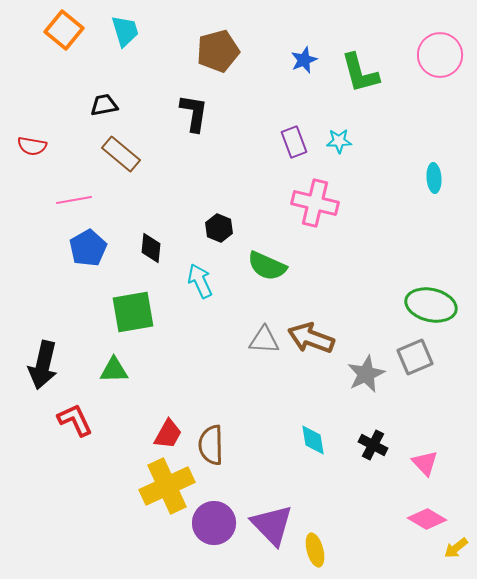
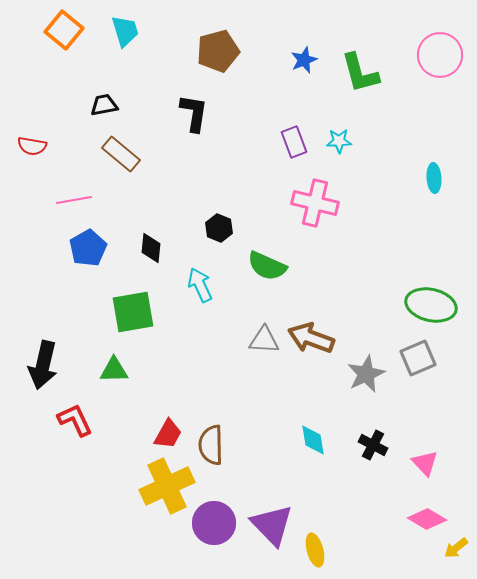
cyan arrow: moved 4 px down
gray square: moved 3 px right, 1 px down
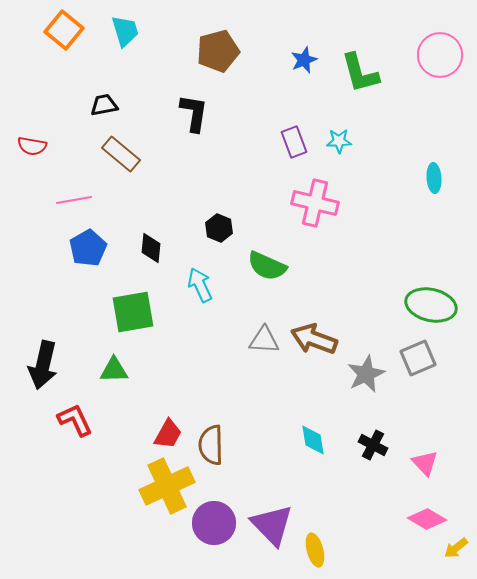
brown arrow: moved 3 px right, 1 px down
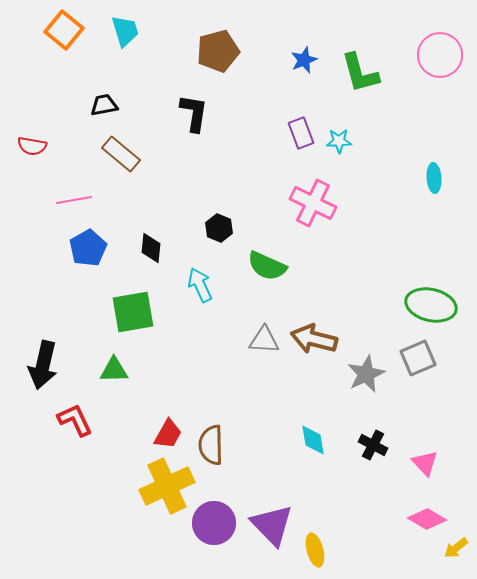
purple rectangle: moved 7 px right, 9 px up
pink cross: moved 2 px left; rotated 12 degrees clockwise
brown arrow: rotated 6 degrees counterclockwise
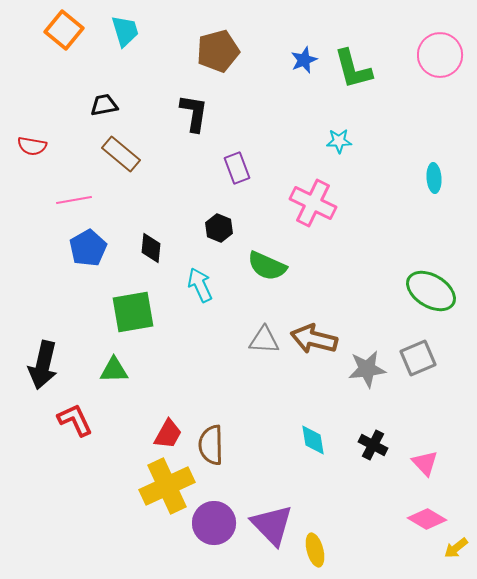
green L-shape: moved 7 px left, 4 px up
purple rectangle: moved 64 px left, 35 px down
green ellipse: moved 14 px up; rotated 18 degrees clockwise
gray star: moved 1 px right, 5 px up; rotated 18 degrees clockwise
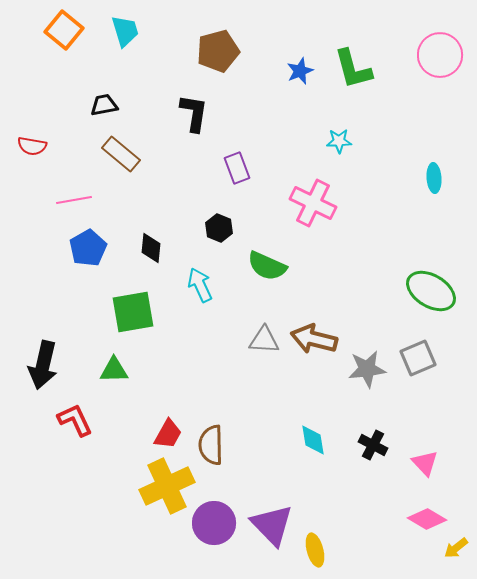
blue star: moved 4 px left, 11 px down
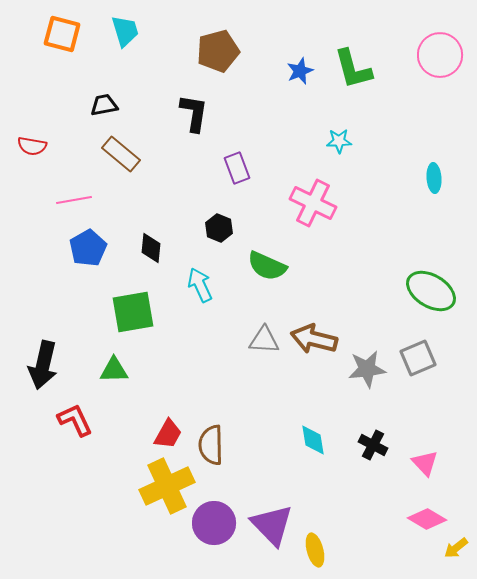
orange square: moved 2 px left, 4 px down; rotated 24 degrees counterclockwise
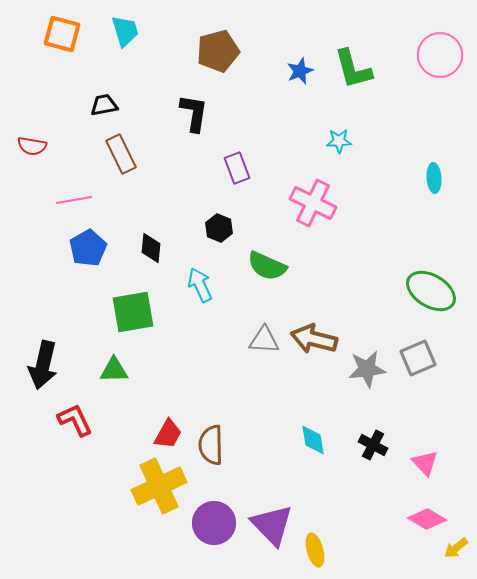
brown rectangle: rotated 24 degrees clockwise
yellow cross: moved 8 px left
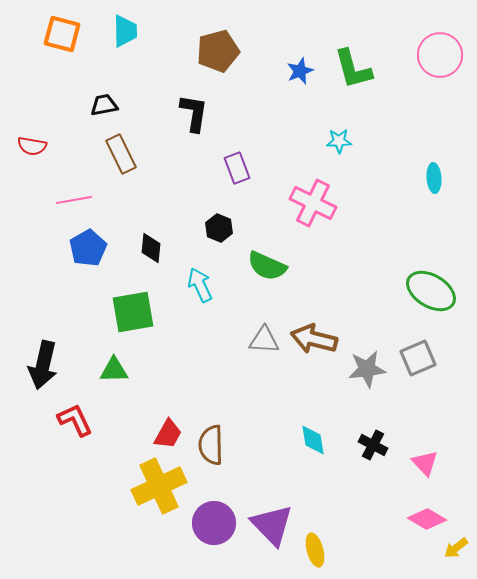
cyan trapezoid: rotated 16 degrees clockwise
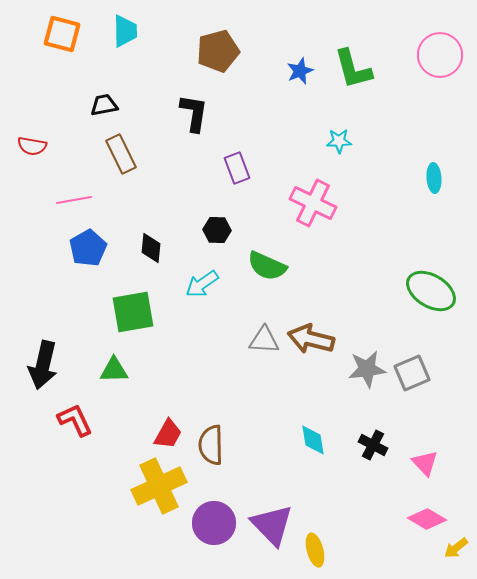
black hexagon: moved 2 px left, 2 px down; rotated 20 degrees counterclockwise
cyan arrow: moved 2 px right, 1 px up; rotated 100 degrees counterclockwise
brown arrow: moved 3 px left
gray square: moved 6 px left, 15 px down
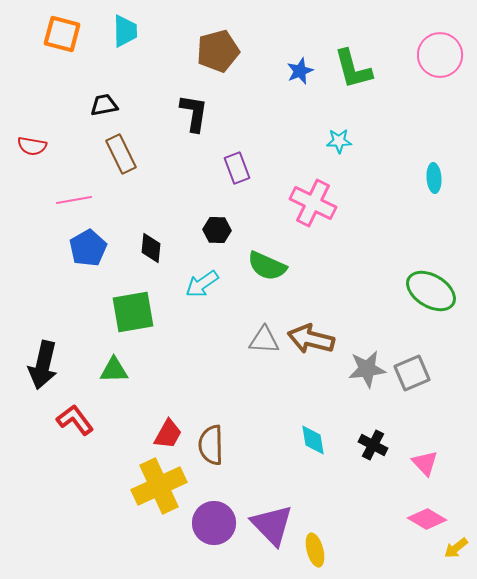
red L-shape: rotated 12 degrees counterclockwise
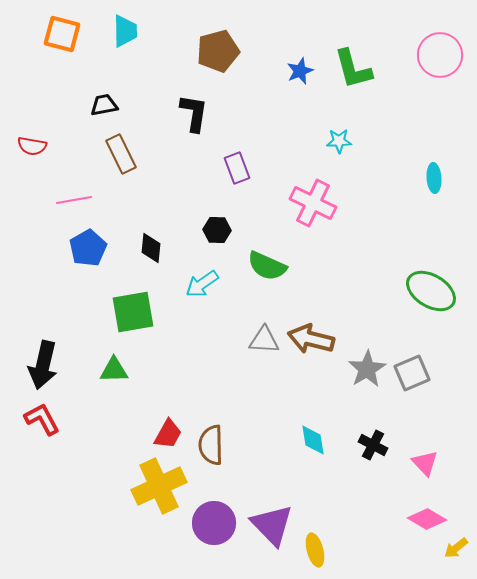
gray star: rotated 24 degrees counterclockwise
red L-shape: moved 33 px left, 1 px up; rotated 9 degrees clockwise
